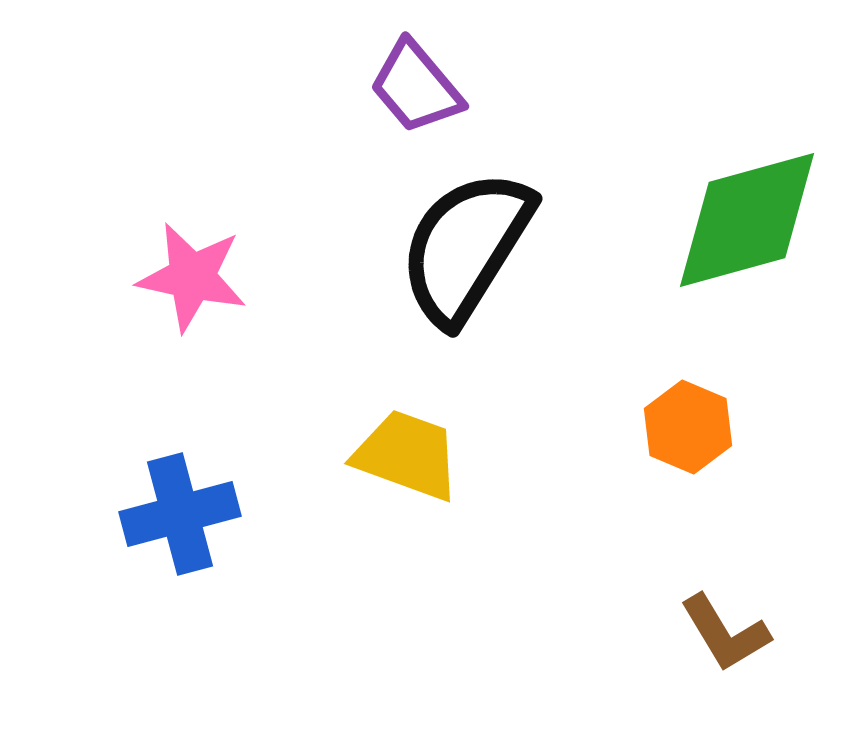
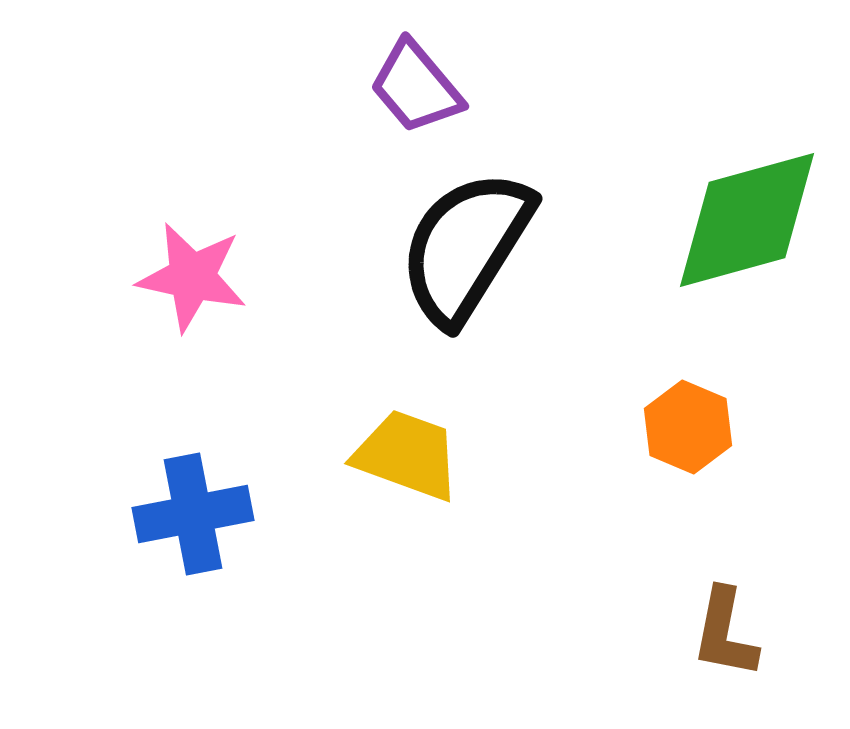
blue cross: moved 13 px right; rotated 4 degrees clockwise
brown L-shape: rotated 42 degrees clockwise
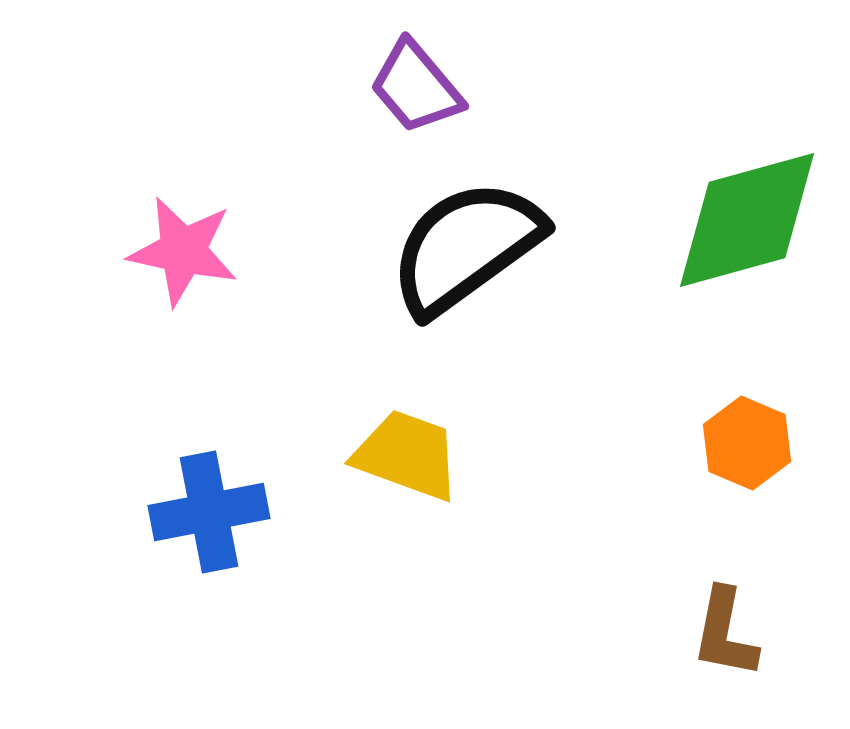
black semicircle: rotated 22 degrees clockwise
pink star: moved 9 px left, 26 px up
orange hexagon: moved 59 px right, 16 px down
blue cross: moved 16 px right, 2 px up
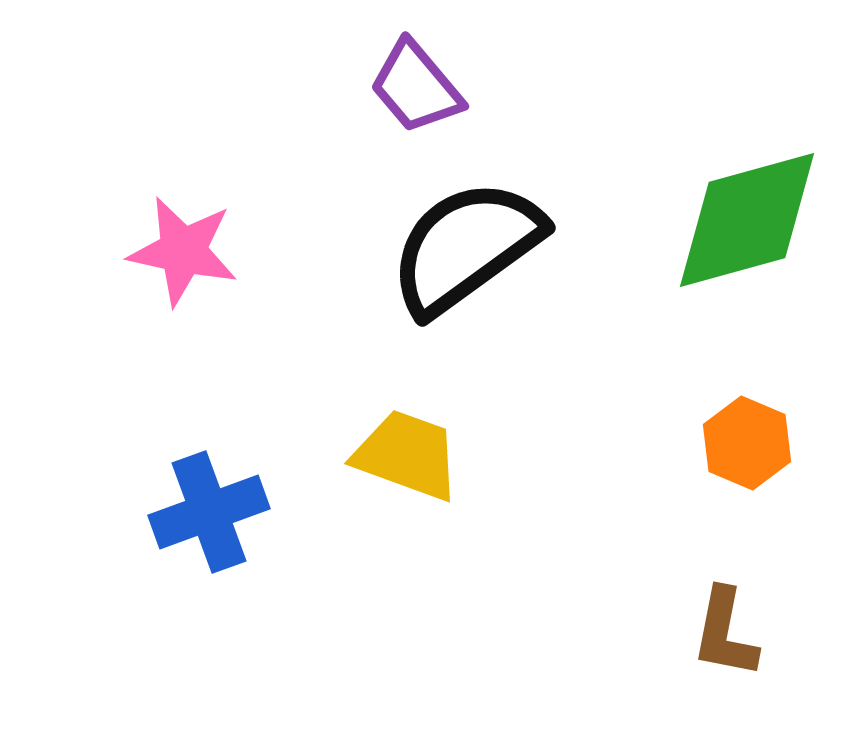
blue cross: rotated 9 degrees counterclockwise
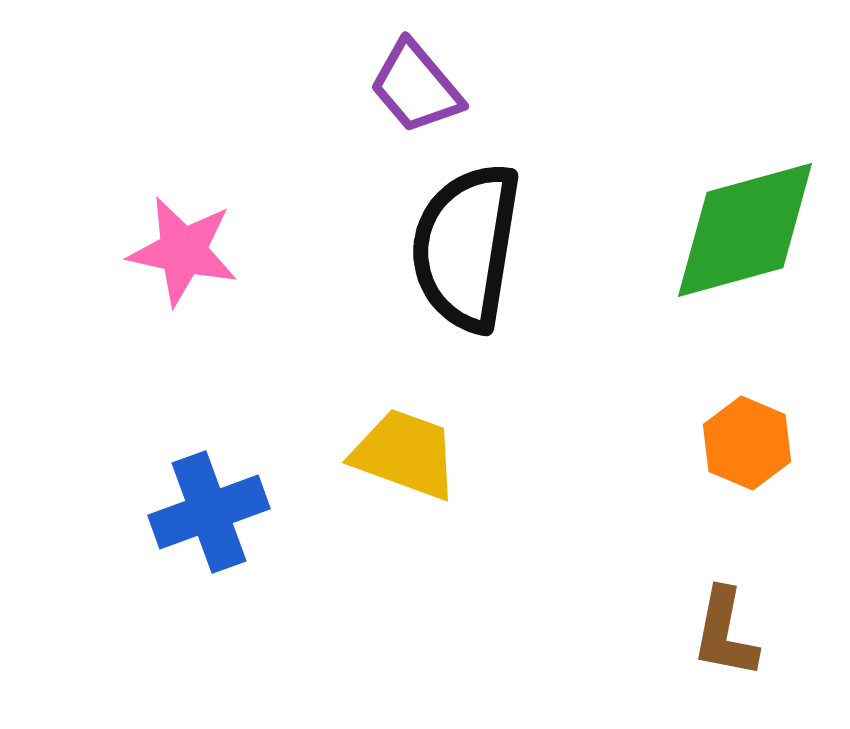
green diamond: moved 2 px left, 10 px down
black semicircle: rotated 45 degrees counterclockwise
yellow trapezoid: moved 2 px left, 1 px up
